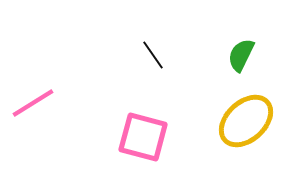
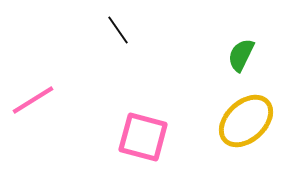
black line: moved 35 px left, 25 px up
pink line: moved 3 px up
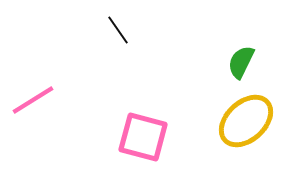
green semicircle: moved 7 px down
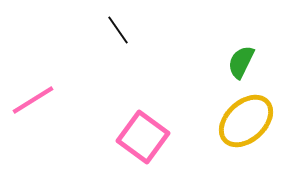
pink square: rotated 21 degrees clockwise
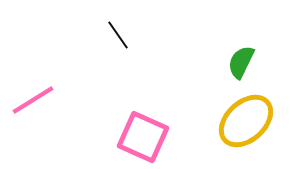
black line: moved 5 px down
pink square: rotated 12 degrees counterclockwise
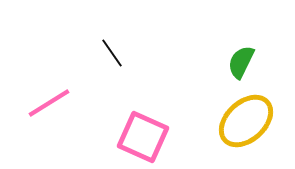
black line: moved 6 px left, 18 px down
pink line: moved 16 px right, 3 px down
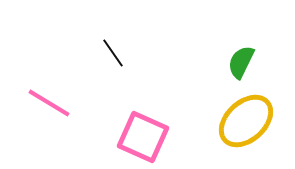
black line: moved 1 px right
pink line: rotated 63 degrees clockwise
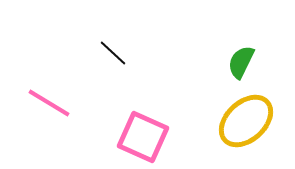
black line: rotated 12 degrees counterclockwise
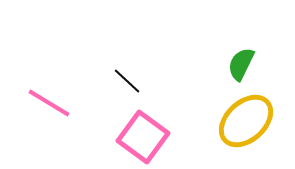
black line: moved 14 px right, 28 px down
green semicircle: moved 2 px down
pink square: rotated 12 degrees clockwise
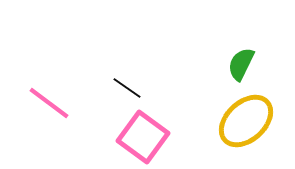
black line: moved 7 px down; rotated 8 degrees counterclockwise
pink line: rotated 6 degrees clockwise
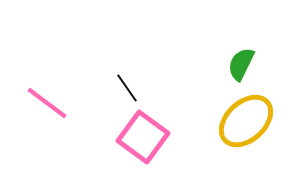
black line: rotated 20 degrees clockwise
pink line: moved 2 px left
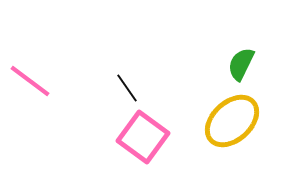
pink line: moved 17 px left, 22 px up
yellow ellipse: moved 14 px left
